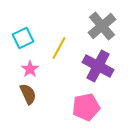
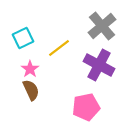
yellow line: rotated 25 degrees clockwise
purple cross: moved 1 px right, 1 px up
brown semicircle: moved 3 px right, 4 px up
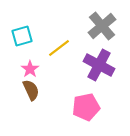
cyan square: moved 1 px left, 2 px up; rotated 10 degrees clockwise
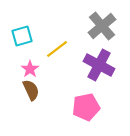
yellow line: moved 2 px left, 1 px down
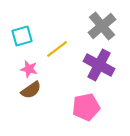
pink star: moved 1 px left; rotated 24 degrees counterclockwise
brown semicircle: rotated 80 degrees clockwise
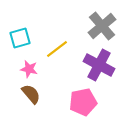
cyan square: moved 2 px left, 2 px down
brown semicircle: moved 4 px down; rotated 95 degrees counterclockwise
pink pentagon: moved 3 px left, 5 px up
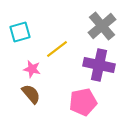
cyan square: moved 6 px up
purple cross: rotated 16 degrees counterclockwise
pink star: moved 3 px right
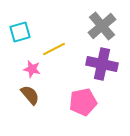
yellow line: moved 3 px left; rotated 10 degrees clockwise
purple cross: moved 3 px right, 1 px up
brown semicircle: moved 1 px left, 1 px down
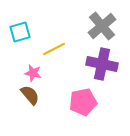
pink star: moved 1 px right, 4 px down
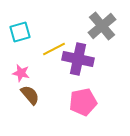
purple cross: moved 24 px left, 5 px up
pink star: moved 12 px left
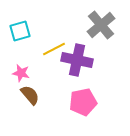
gray cross: moved 1 px left, 1 px up
cyan square: moved 1 px up
purple cross: moved 1 px left, 1 px down
